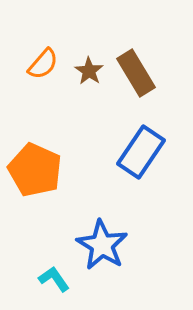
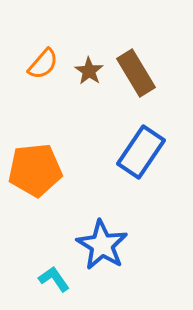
orange pentagon: rotated 30 degrees counterclockwise
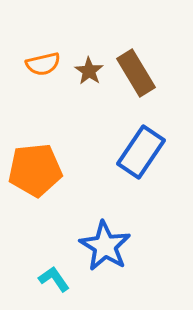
orange semicircle: rotated 36 degrees clockwise
blue star: moved 3 px right, 1 px down
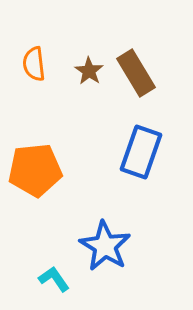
orange semicircle: moved 9 px left; rotated 96 degrees clockwise
blue rectangle: rotated 15 degrees counterclockwise
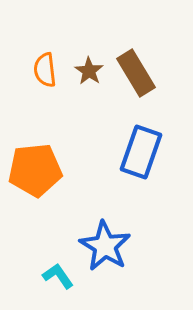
orange semicircle: moved 11 px right, 6 px down
cyan L-shape: moved 4 px right, 3 px up
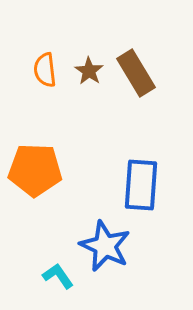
blue rectangle: moved 33 px down; rotated 15 degrees counterclockwise
orange pentagon: rotated 8 degrees clockwise
blue star: rotated 6 degrees counterclockwise
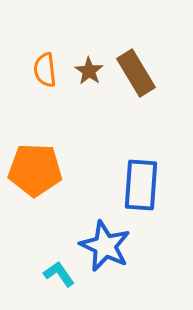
cyan L-shape: moved 1 px right, 2 px up
